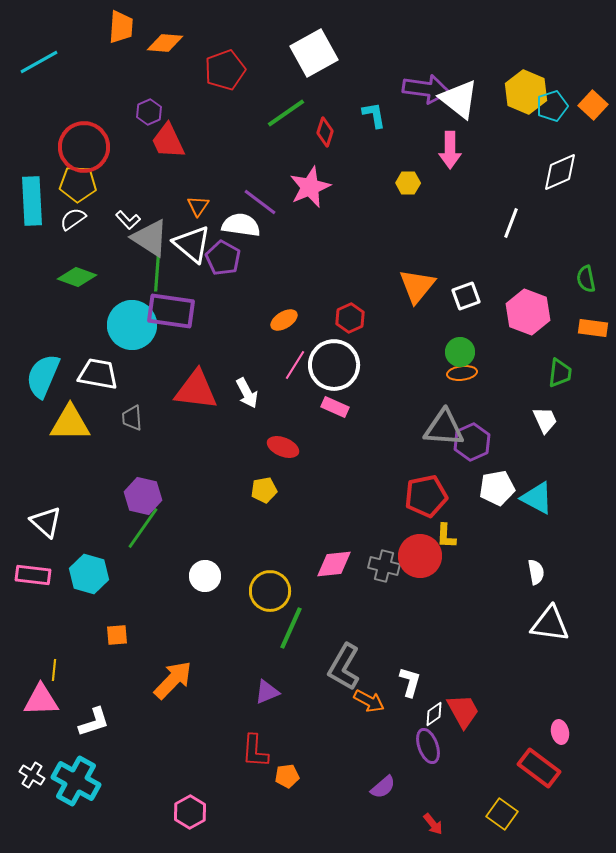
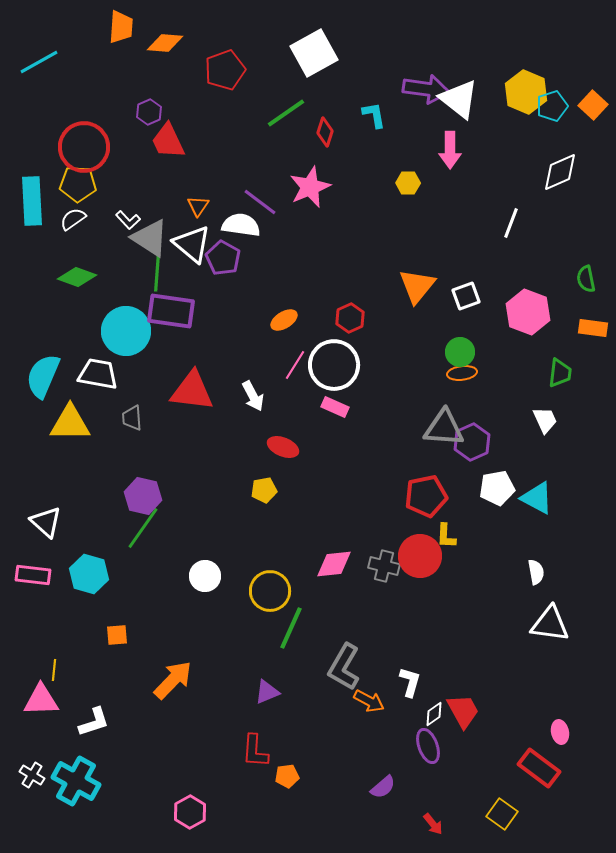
cyan circle at (132, 325): moved 6 px left, 6 px down
red triangle at (196, 390): moved 4 px left, 1 px down
white arrow at (247, 393): moved 6 px right, 3 px down
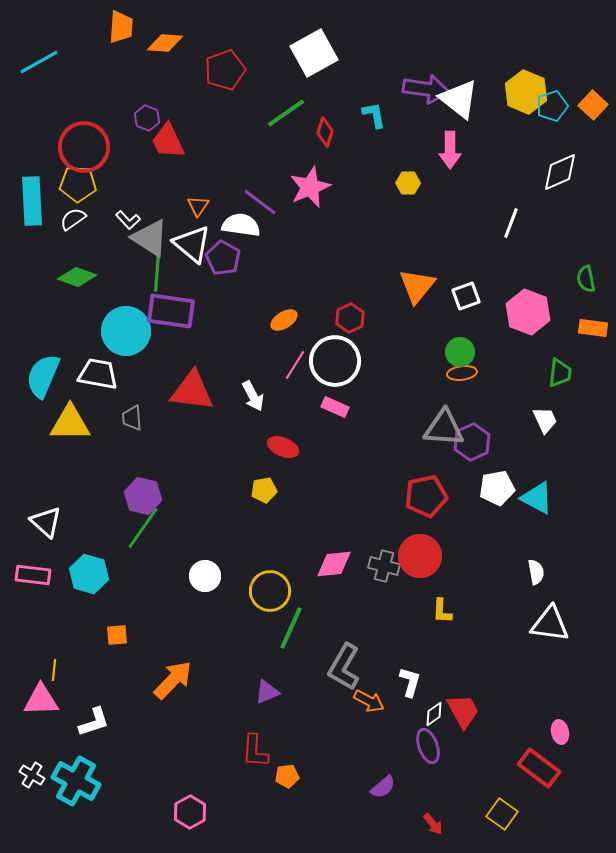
purple hexagon at (149, 112): moved 2 px left, 6 px down; rotated 15 degrees counterclockwise
white circle at (334, 365): moved 1 px right, 4 px up
yellow L-shape at (446, 536): moved 4 px left, 75 px down
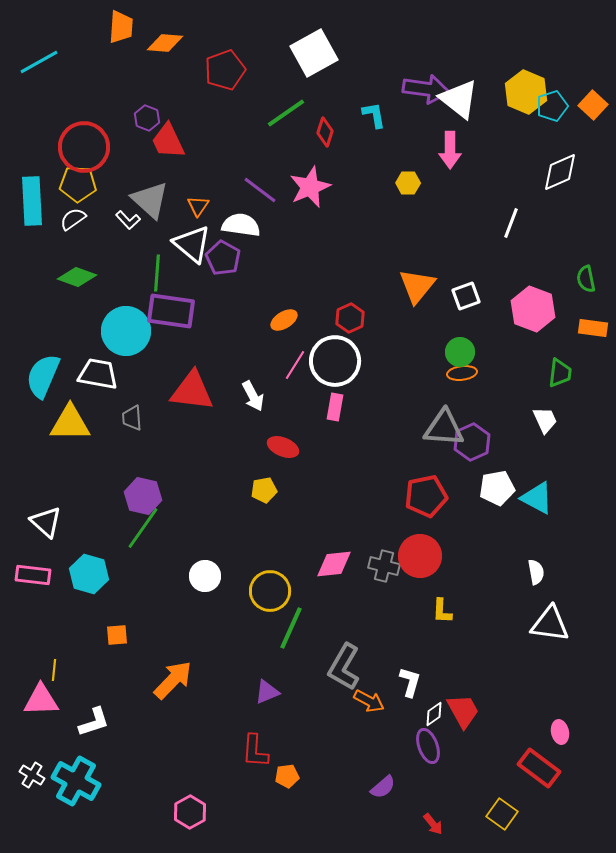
purple line at (260, 202): moved 12 px up
gray triangle at (150, 238): moved 38 px up; rotated 9 degrees clockwise
pink hexagon at (528, 312): moved 5 px right, 3 px up
pink rectangle at (335, 407): rotated 76 degrees clockwise
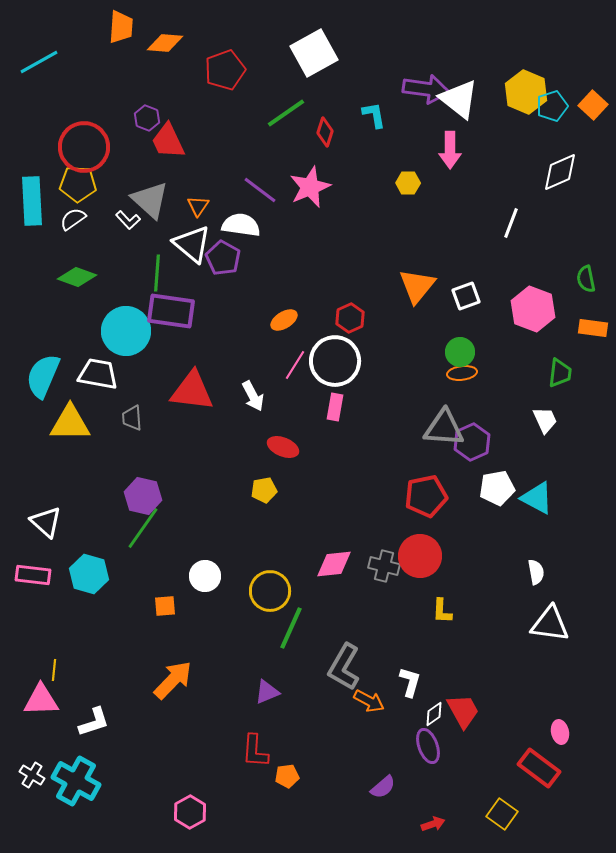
orange square at (117, 635): moved 48 px right, 29 px up
red arrow at (433, 824): rotated 70 degrees counterclockwise
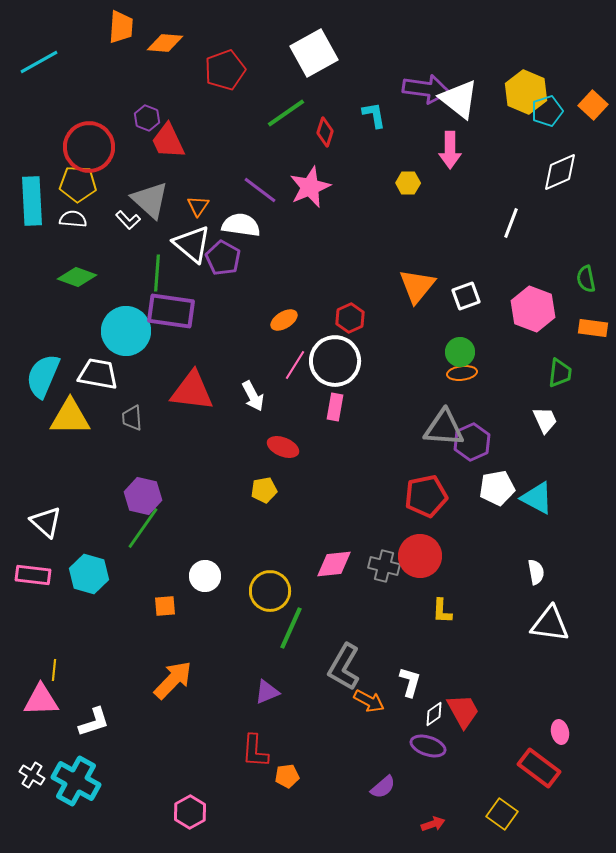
cyan pentagon at (552, 106): moved 5 px left, 5 px down
red circle at (84, 147): moved 5 px right
white semicircle at (73, 219): rotated 40 degrees clockwise
yellow triangle at (70, 423): moved 6 px up
purple ellipse at (428, 746): rotated 52 degrees counterclockwise
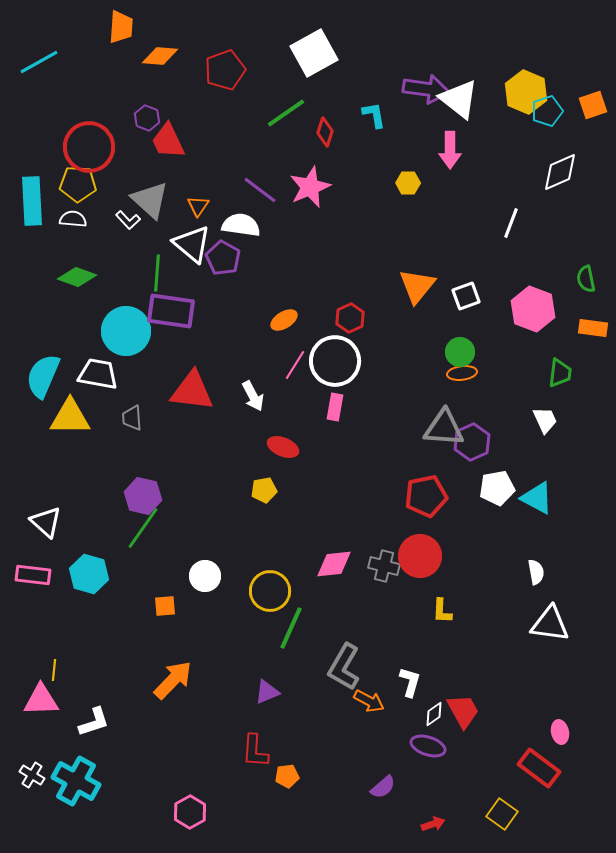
orange diamond at (165, 43): moved 5 px left, 13 px down
orange square at (593, 105): rotated 28 degrees clockwise
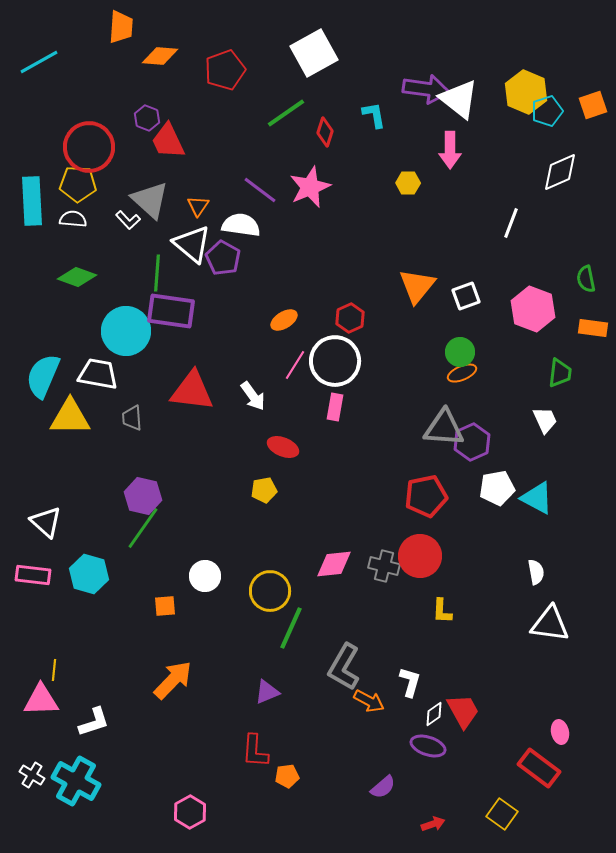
orange ellipse at (462, 373): rotated 16 degrees counterclockwise
white arrow at (253, 396): rotated 8 degrees counterclockwise
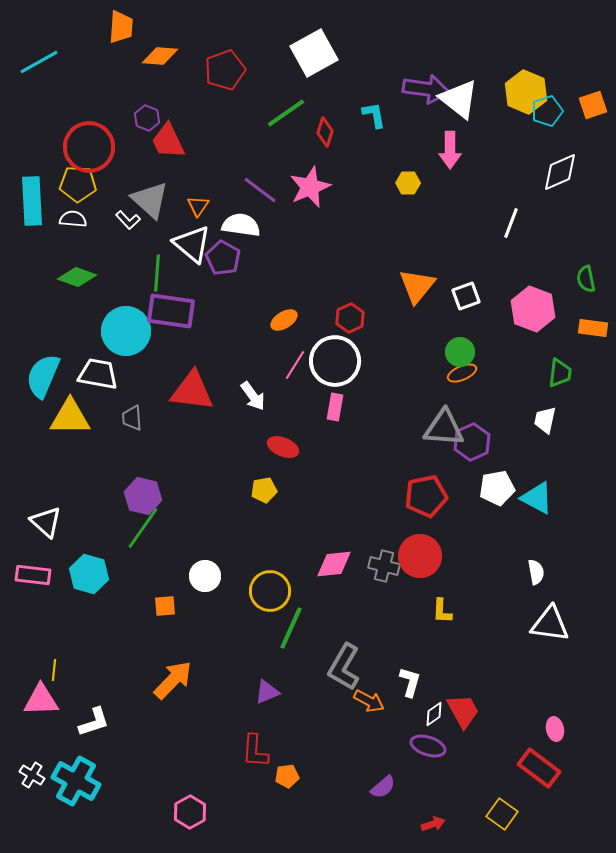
white trapezoid at (545, 420): rotated 144 degrees counterclockwise
pink ellipse at (560, 732): moved 5 px left, 3 px up
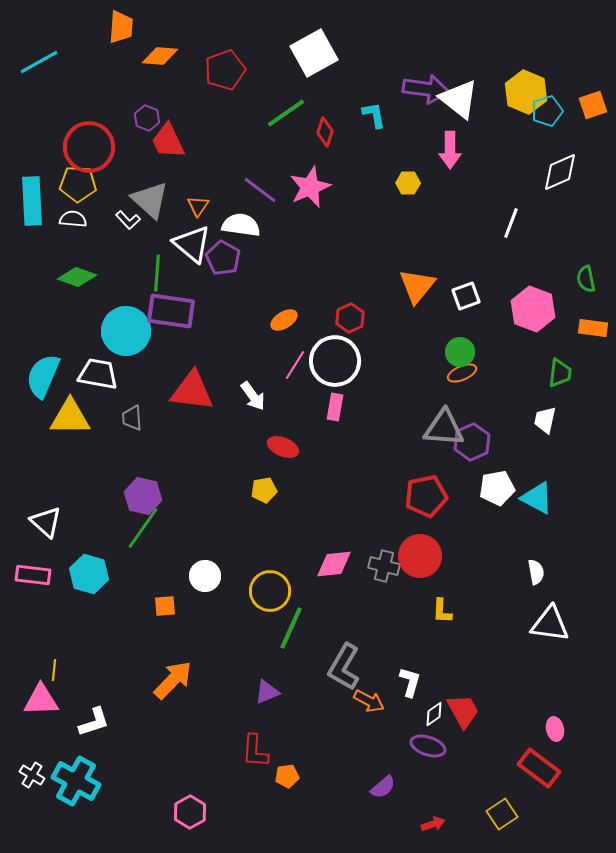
yellow square at (502, 814): rotated 20 degrees clockwise
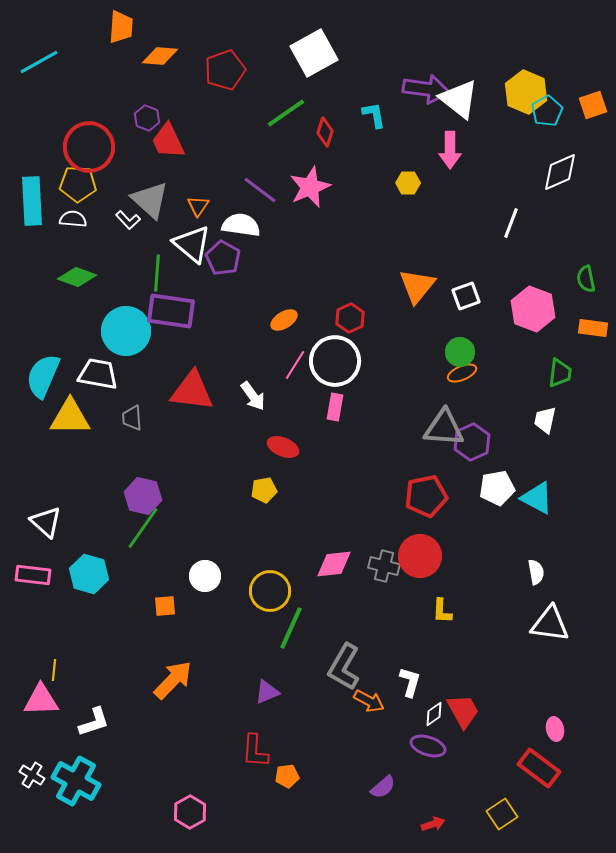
cyan pentagon at (547, 111): rotated 12 degrees counterclockwise
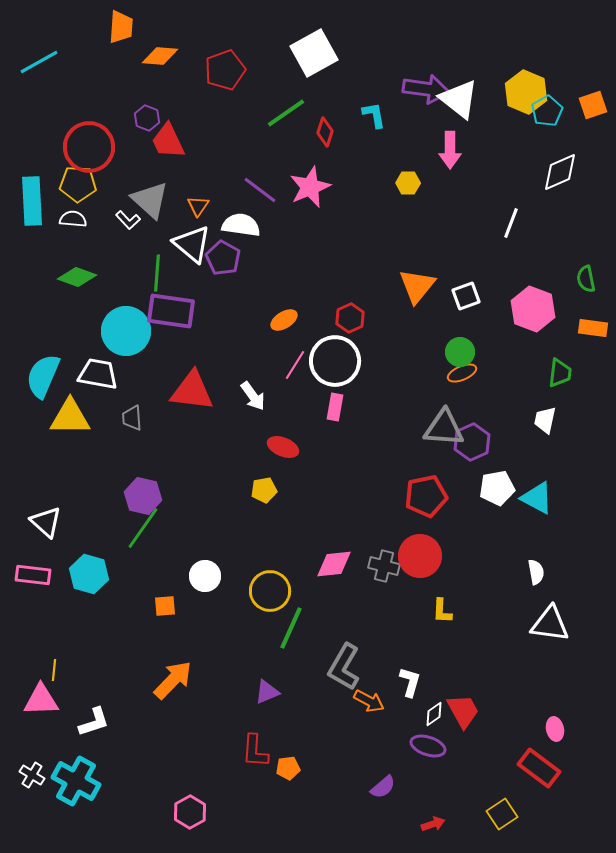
orange pentagon at (287, 776): moved 1 px right, 8 px up
